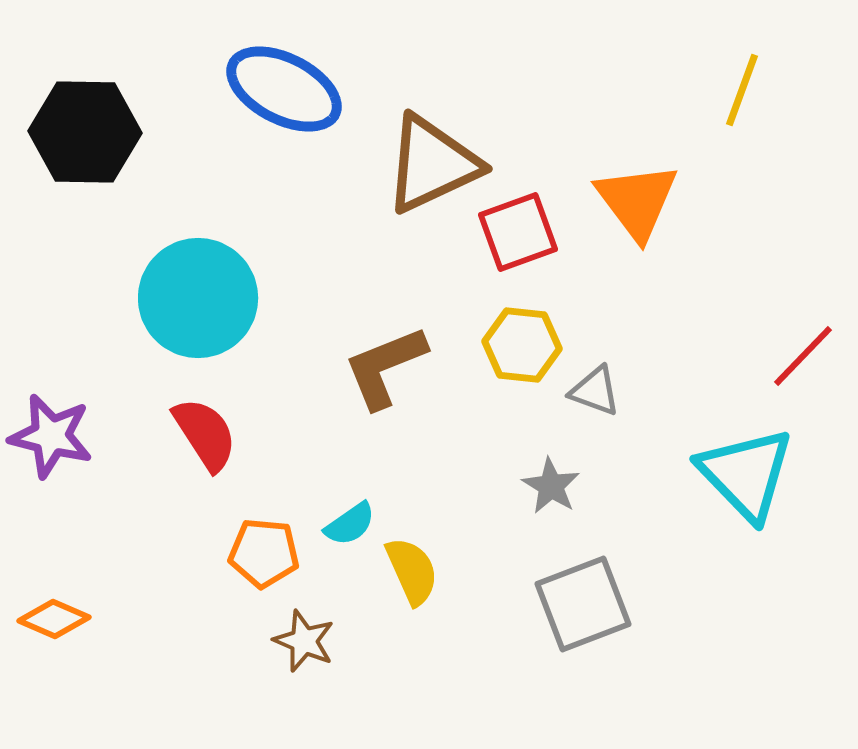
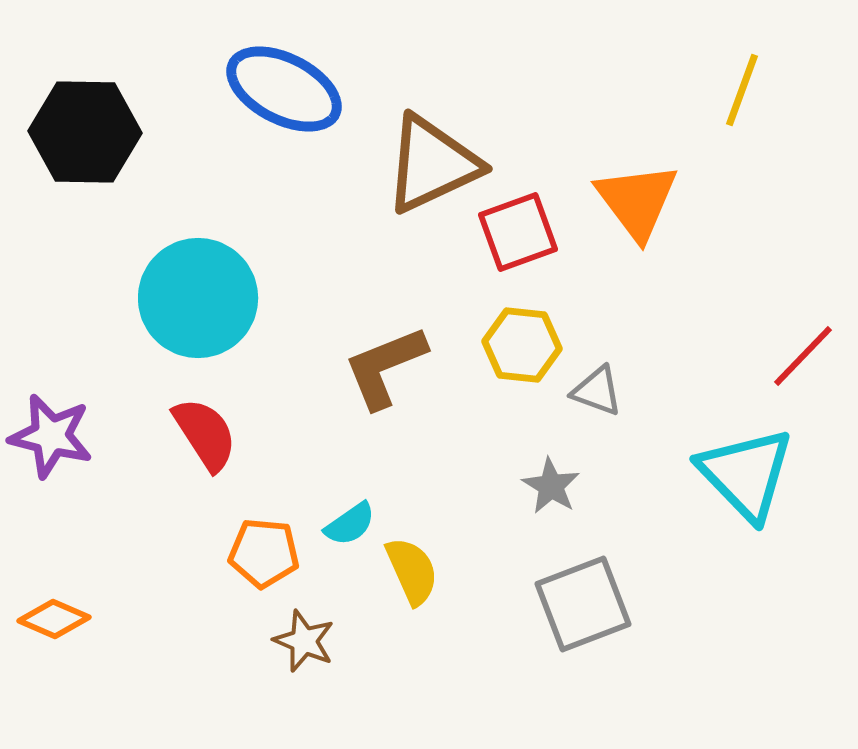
gray triangle: moved 2 px right
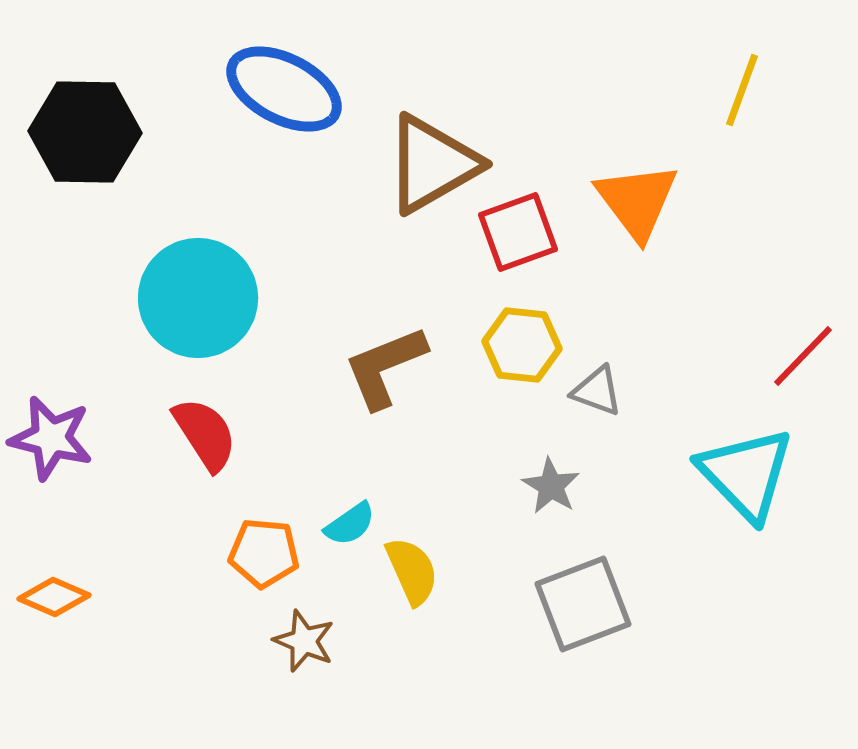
brown triangle: rotated 5 degrees counterclockwise
purple star: moved 2 px down
orange diamond: moved 22 px up
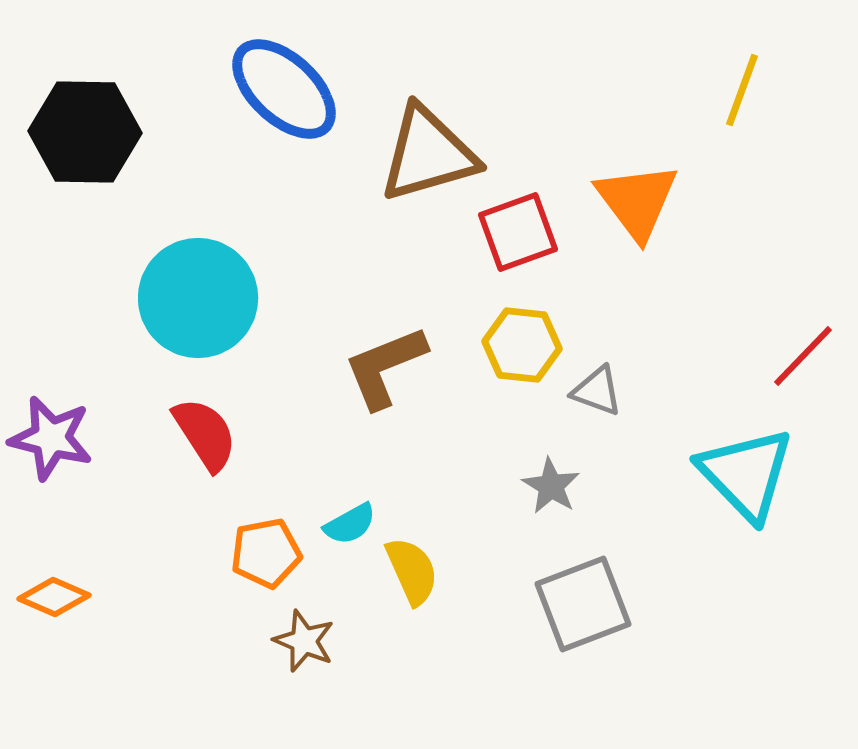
blue ellipse: rotated 16 degrees clockwise
brown triangle: moved 4 px left, 10 px up; rotated 14 degrees clockwise
cyan semicircle: rotated 6 degrees clockwise
orange pentagon: moved 2 px right; rotated 16 degrees counterclockwise
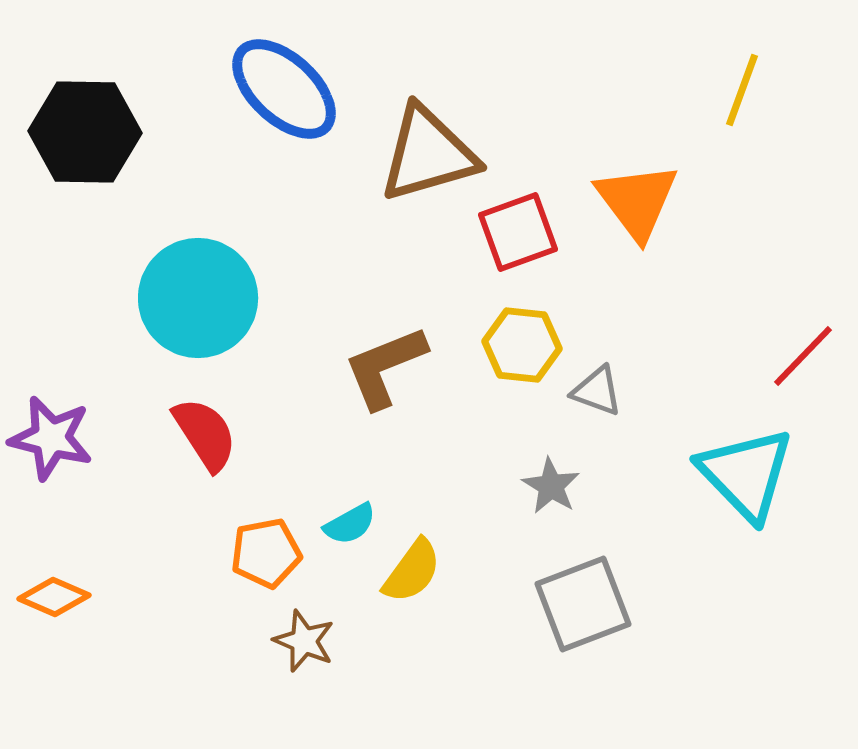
yellow semicircle: rotated 60 degrees clockwise
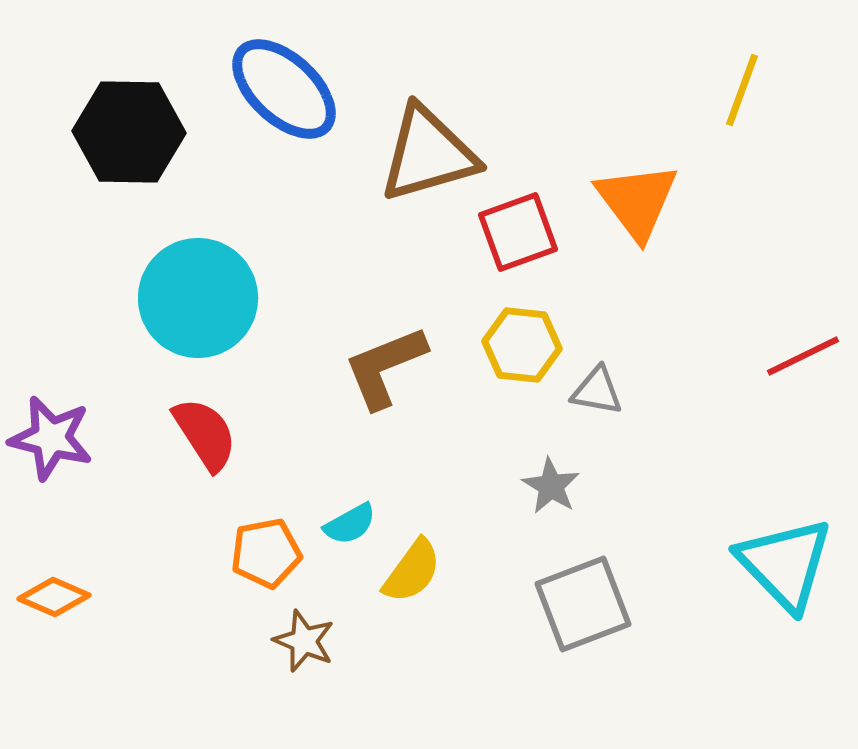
black hexagon: moved 44 px right
red line: rotated 20 degrees clockwise
gray triangle: rotated 10 degrees counterclockwise
cyan triangle: moved 39 px right, 90 px down
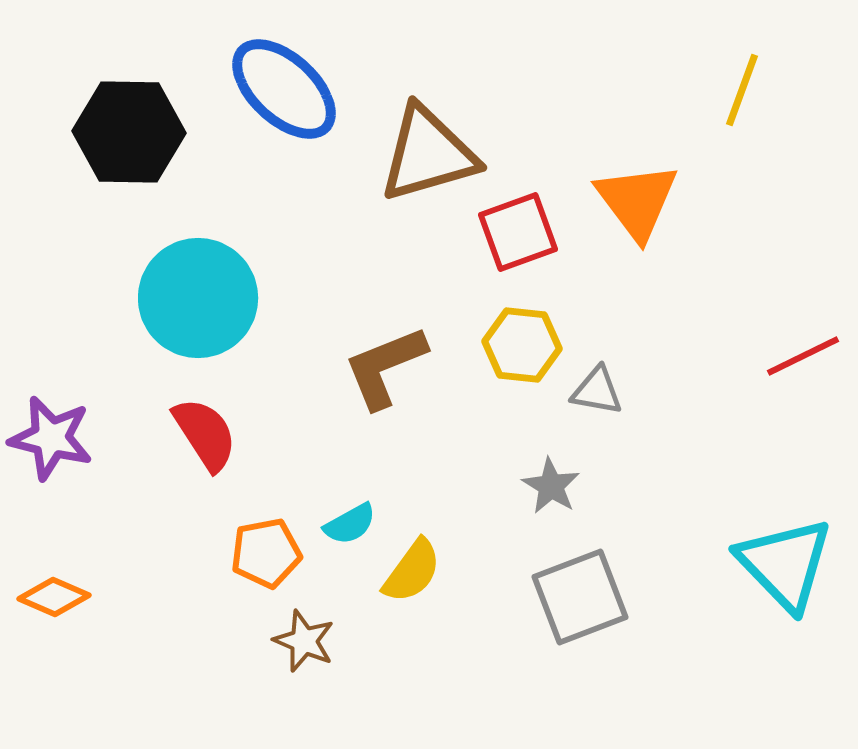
gray square: moved 3 px left, 7 px up
